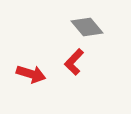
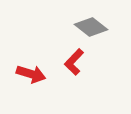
gray diamond: moved 4 px right; rotated 12 degrees counterclockwise
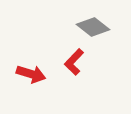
gray diamond: moved 2 px right
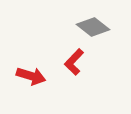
red arrow: moved 2 px down
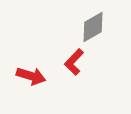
gray diamond: rotated 68 degrees counterclockwise
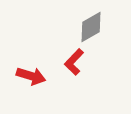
gray diamond: moved 2 px left
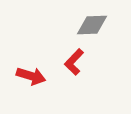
gray diamond: moved 1 px right, 2 px up; rotated 28 degrees clockwise
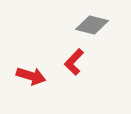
gray diamond: rotated 16 degrees clockwise
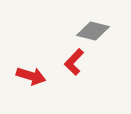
gray diamond: moved 1 px right, 6 px down
